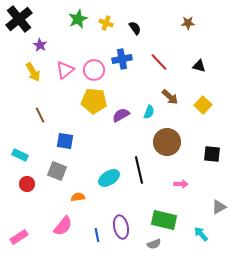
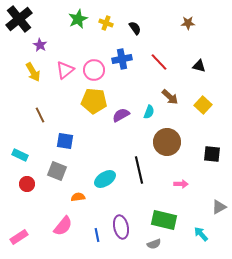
cyan ellipse: moved 4 px left, 1 px down
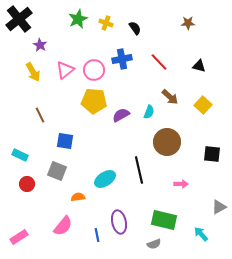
purple ellipse: moved 2 px left, 5 px up
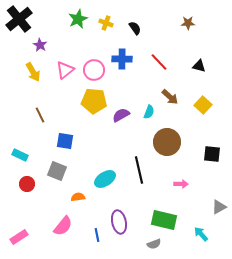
blue cross: rotated 12 degrees clockwise
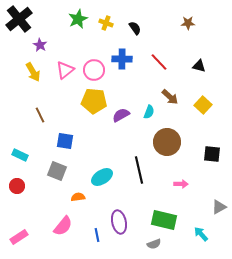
cyan ellipse: moved 3 px left, 2 px up
red circle: moved 10 px left, 2 px down
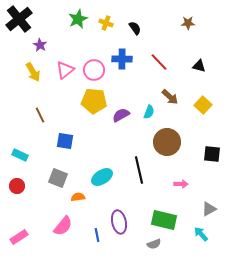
gray square: moved 1 px right, 7 px down
gray triangle: moved 10 px left, 2 px down
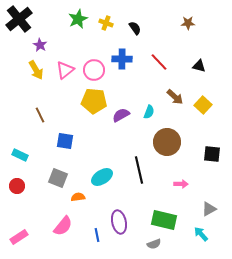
yellow arrow: moved 3 px right, 2 px up
brown arrow: moved 5 px right
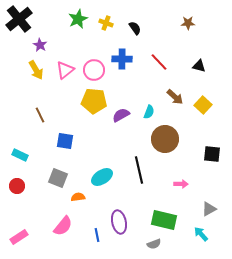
brown circle: moved 2 px left, 3 px up
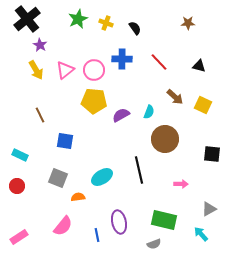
black cross: moved 8 px right
yellow square: rotated 18 degrees counterclockwise
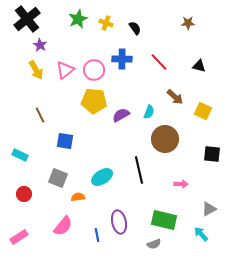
yellow square: moved 6 px down
red circle: moved 7 px right, 8 px down
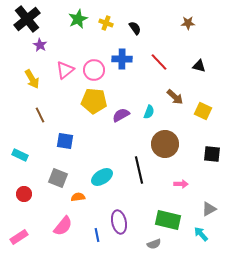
yellow arrow: moved 4 px left, 9 px down
brown circle: moved 5 px down
green rectangle: moved 4 px right
